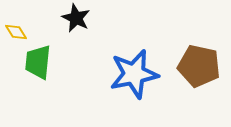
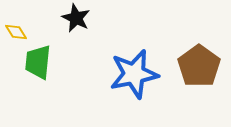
brown pentagon: rotated 24 degrees clockwise
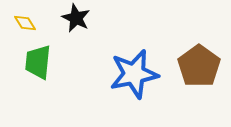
yellow diamond: moved 9 px right, 9 px up
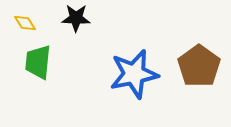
black star: rotated 24 degrees counterclockwise
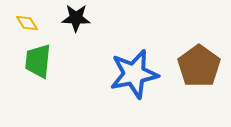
yellow diamond: moved 2 px right
green trapezoid: moved 1 px up
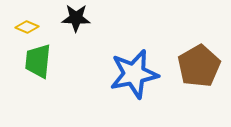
yellow diamond: moved 4 px down; rotated 35 degrees counterclockwise
brown pentagon: rotated 6 degrees clockwise
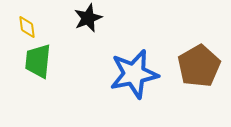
black star: moved 12 px right; rotated 24 degrees counterclockwise
yellow diamond: rotated 60 degrees clockwise
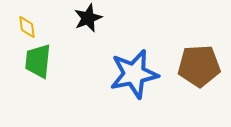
brown pentagon: rotated 27 degrees clockwise
